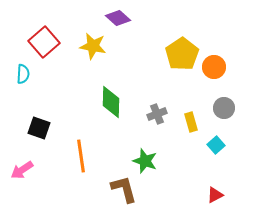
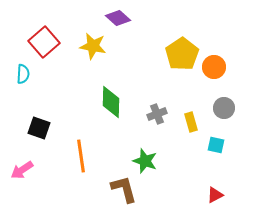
cyan square: rotated 36 degrees counterclockwise
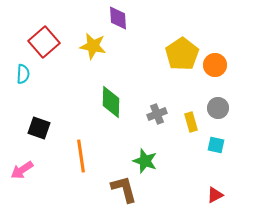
purple diamond: rotated 45 degrees clockwise
orange circle: moved 1 px right, 2 px up
gray circle: moved 6 px left
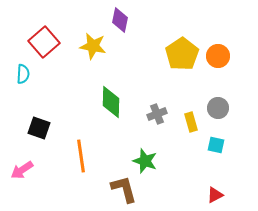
purple diamond: moved 2 px right, 2 px down; rotated 15 degrees clockwise
orange circle: moved 3 px right, 9 px up
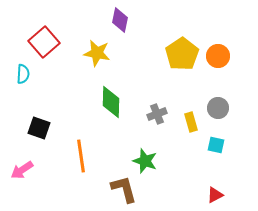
yellow star: moved 4 px right, 7 px down
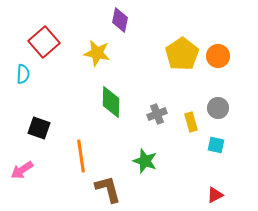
brown L-shape: moved 16 px left
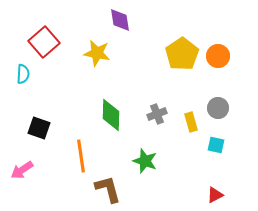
purple diamond: rotated 20 degrees counterclockwise
green diamond: moved 13 px down
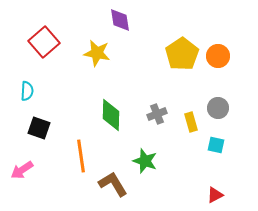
cyan semicircle: moved 4 px right, 17 px down
brown L-shape: moved 5 px right, 5 px up; rotated 16 degrees counterclockwise
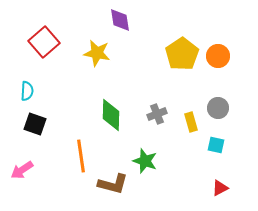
black square: moved 4 px left, 4 px up
brown L-shape: rotated 136 degrees clockwise
red triangle: moved 5 px right, 7 px up
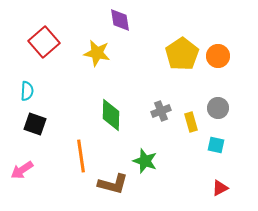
gray cross: moved 4 px right, 3 px up
